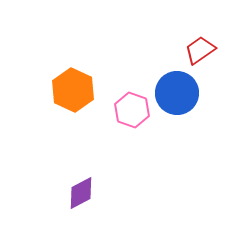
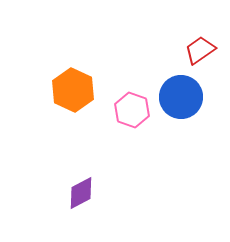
blue circle: moved 4 px right, 4 px down
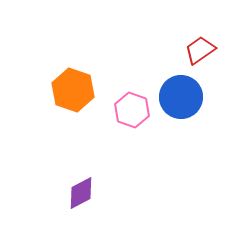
orange hexagon: rotated 6 degrees counterclockwise
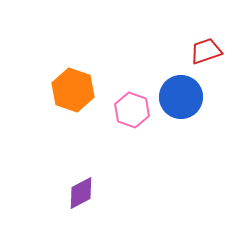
red trapezoid: moved 6 px right, 1 px down; rotated 16 degrees clockwise
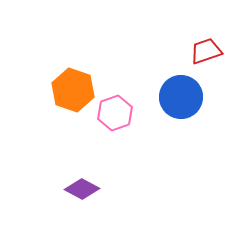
pink hexagon: moved 17 px left, 3 px down; rotated 20 degrees clockwise
purple diamond: moved 1 px right, 4 px up; rotated 56 degrees clockwise
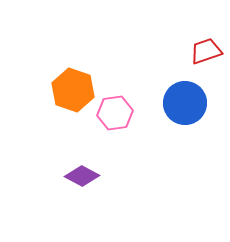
blue circle: moved 4 px right, 6 px down
pink hexagon: rotated 12 degrees clockwise
purple diamond: moved 13 px up
